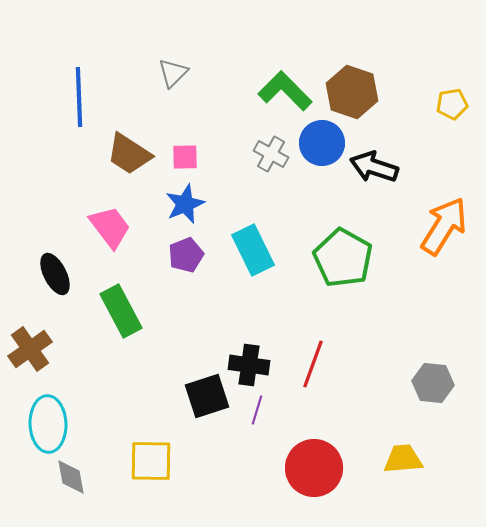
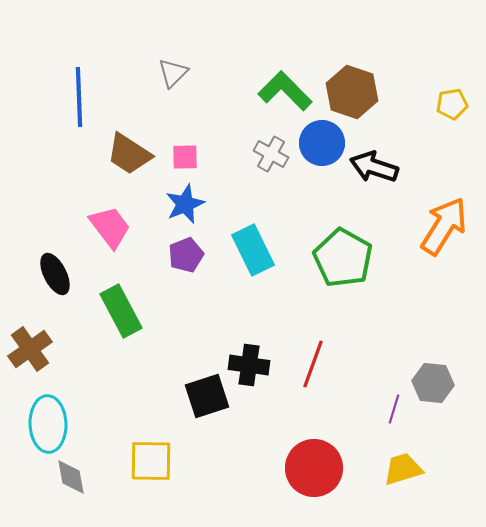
purple line: moved 137 px right, 1 px up
yellow trapezoid: moved 10 px down; rotated 12 degrees counterclockwise
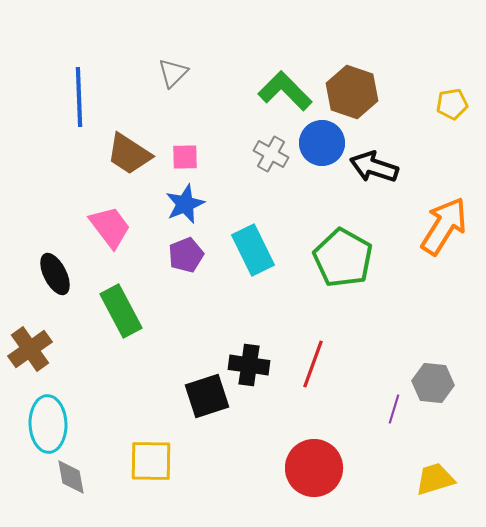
yellow trapezoid: moved 32 px right, 10 px down
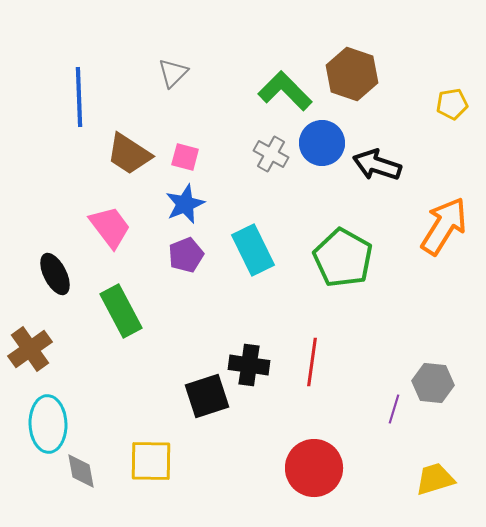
brown hexagon: moved 18 px up
pink square: rotated 16 degrees clockwise
black arrow: moved 3 px right, 2 px up
red line: moved 1 px left, 2 px up; rotated 12 degrees counterclockwise
gray diamond: moved 10 px right, 6 px up
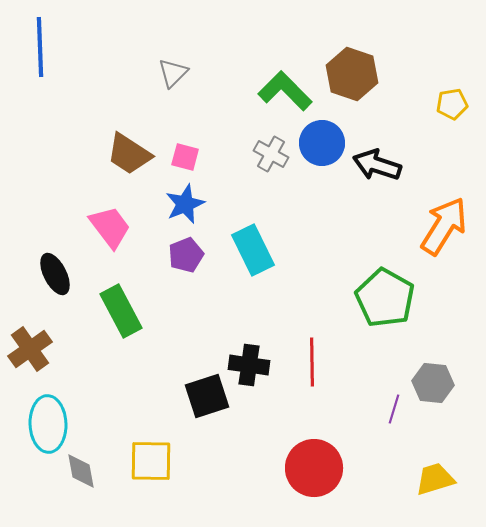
blue line: moved 39 px left, 50 px up
green pentagon: moved 42 px right, 40 px down
red line: rotated 9 degrees counterclockwise
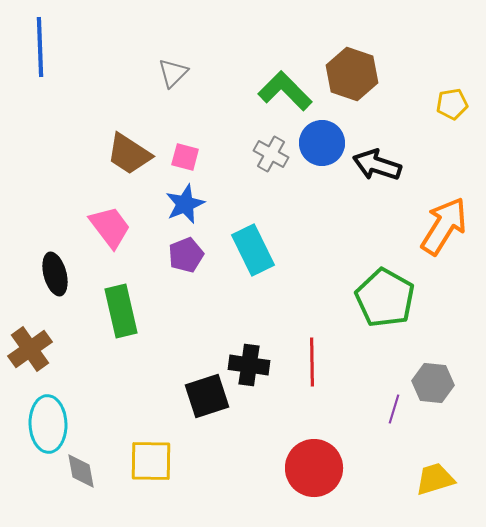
black ellipse: rotated 12 degrees clockwise
green rectangle: rotated 15 degrees clockwise
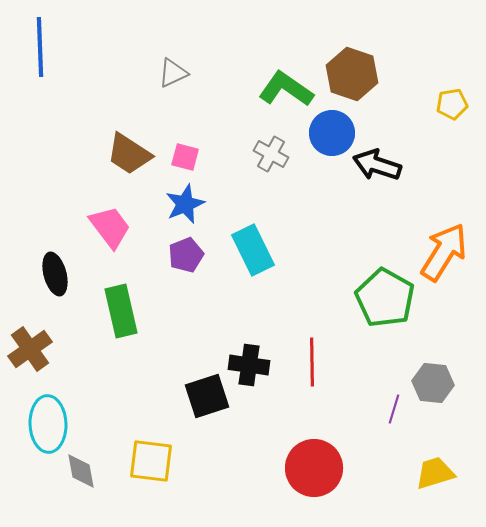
gray triangle: rotated 20 degrees clockwise
green L-shape: moved 1 px right, 2 px up; rotated 10 degrees counterclockwise
blue circle: moved 10 px right, 10 px up
orange arrow: moved 26 px down
yellow square: rotated 6 degrees clockwise
yellow trapezoid: moved 6 px up
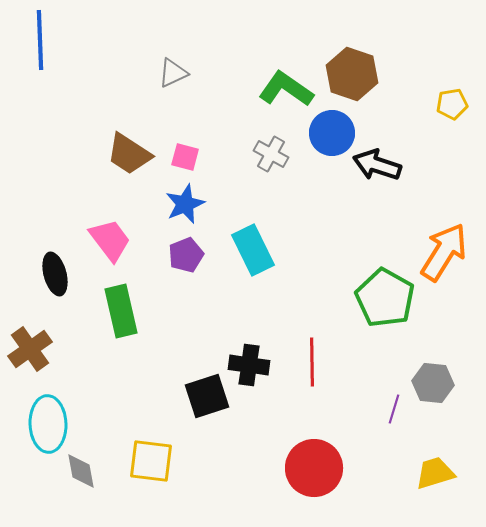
blue line: moved 7 px up
pink trapezoid: moved 13 px down
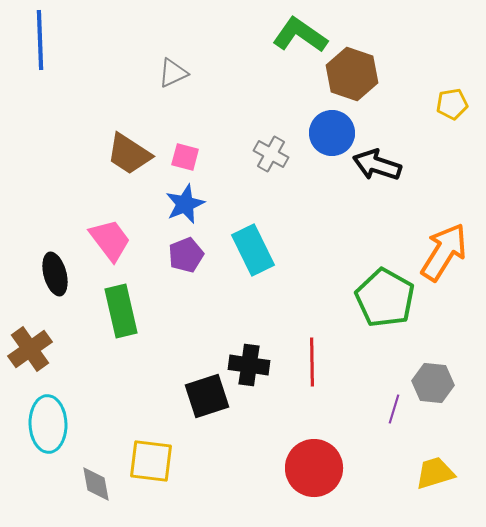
green L-shape: moved 14 px right, 54 px up
gray diamond: moved 15 px right, 13 px down
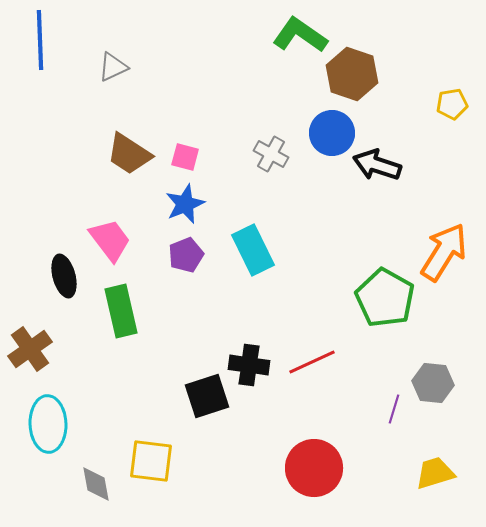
gray triangle: moved 60 px left, 6 px up
black ellipse: moved 9 px right, 2 px down
red line: rotated 66 degrees clockwise
